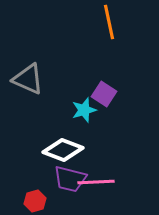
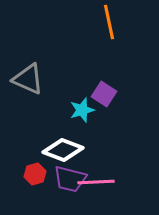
cyan star: moved 2 px left
red hexagon: moved 27 px up
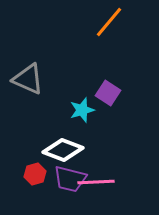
orange line: rotated 52 degrees clockwise
purple square: moved 4 px right, 1 px up
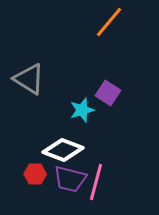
gray triangle: moved 1 px right; rotated 8 degrees clockwise
red hexagon: rotated 15 degrees clockwise
pink line: rotated 72 degrees counterclockwise
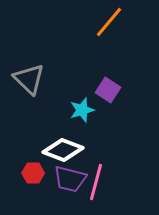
gray triangle: rotated 12 degrees clockwise
purple square: moved 3 px up
red hexagon: moved 2 px left, 1 px up
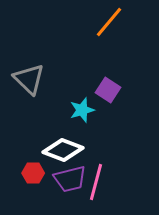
purple trapezoid: rotated 28 degrees counterclockwise
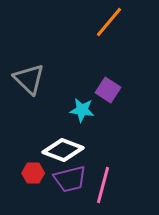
cyan star: rotated 25 degrees clockwise
pink line: moved 7 px right, 3 px down
